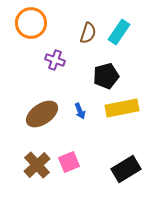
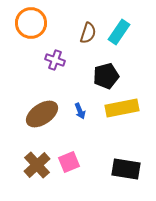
black rectangle: rotated 40 degrees clockwise
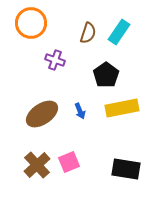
black pentagon: moved 1 px up; rotated 20 degrees counterclockwise
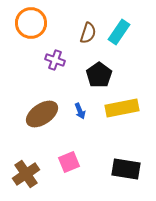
black pentagon: moved 7 px left
brown cross: moved 11 px left, 9 px down; rotated 8 degrees clockwise
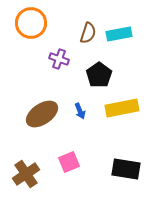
cyan rectangle: moved 2 px down; rotated 45 degrees clockwise
purple cross: moved 4 px right, 1 px up
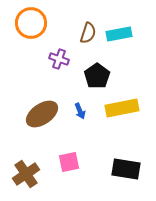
black pentagon: moved 2 px left, 1 px down
pink square: rotated 10 degrees clockwise
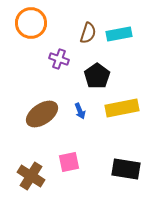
brown cross: moved 5 px right, 2 px down; rotated 24 degrees counterclockwise
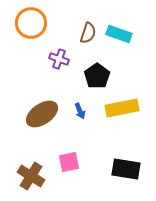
cyan rectangle: rotated 30 degrees clockwise
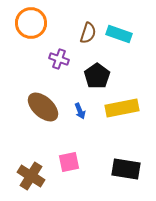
brown ellipse: moved 1 px right, 7 px up; rotated 76 degrees clockwise
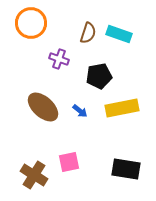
black pentagon: moved 2 px right; rotated 25 degrees clockwise
blue arrow: rotated 28 degrees counterclockwise
brown cross: moved 3 px right, 1 px up
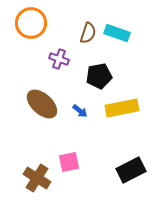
cyan rectangle: moved 2 px left, 1 px up
brown ellipse: moved 1 px left, 3 px up
black rectangle: moved 5 px right, 1 px down; rotated 36 degrees counterclockwise
brown cross: moved 3 px right, 3 px down
